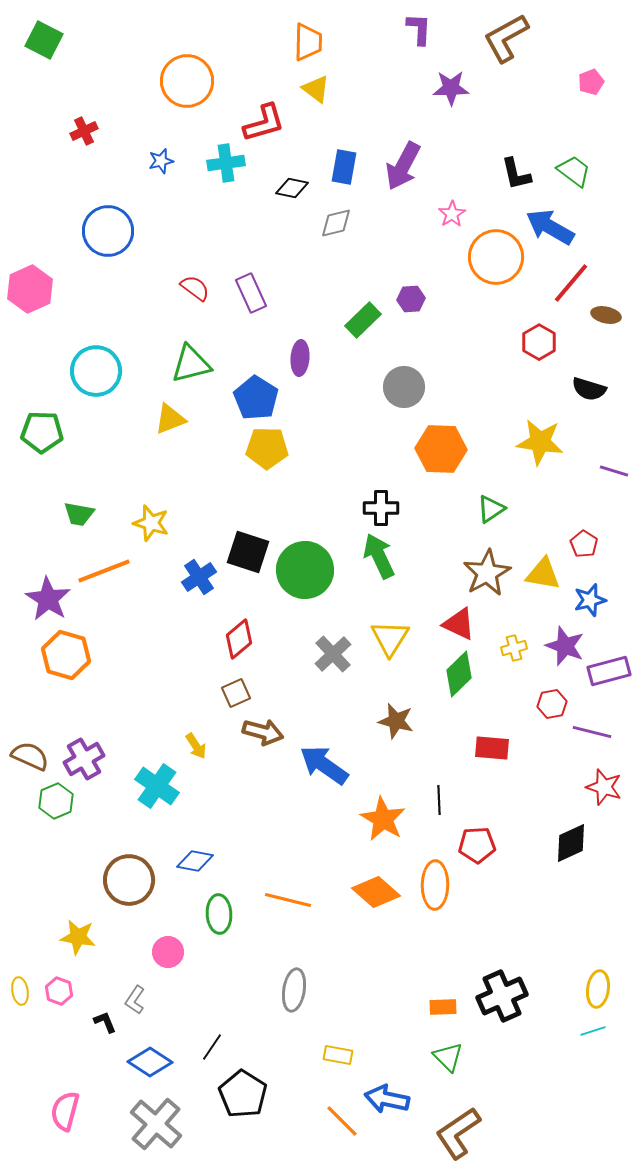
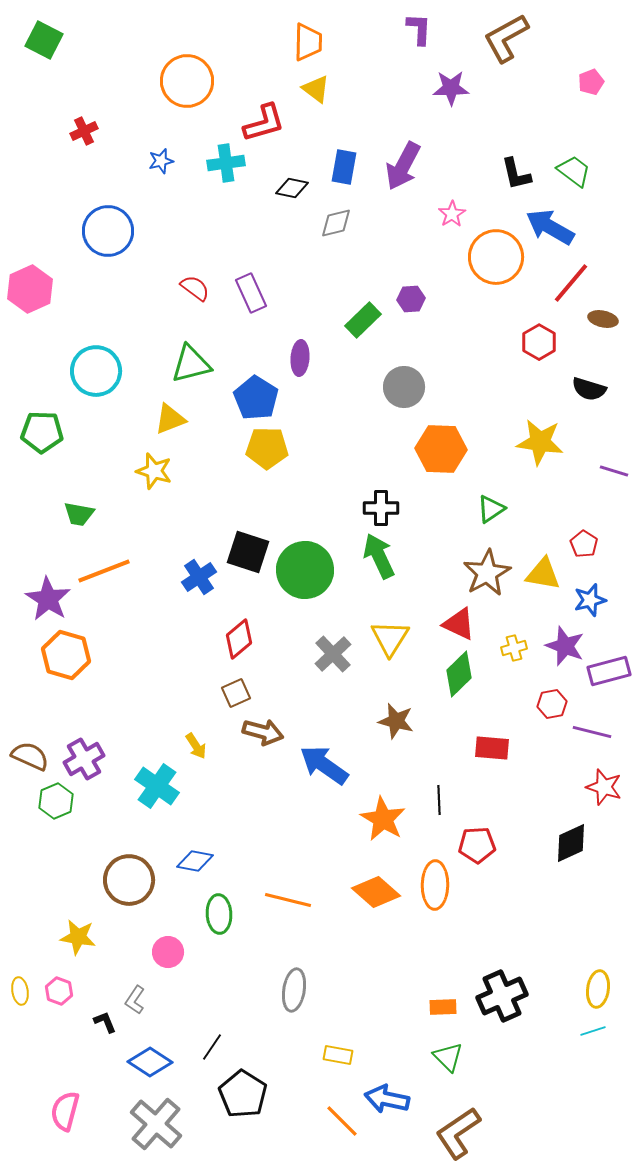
brown ellipse at (606, 315): moved 3 px left, 4 px down
yellow star at (151, 523): moved 3 px right, 52 px up
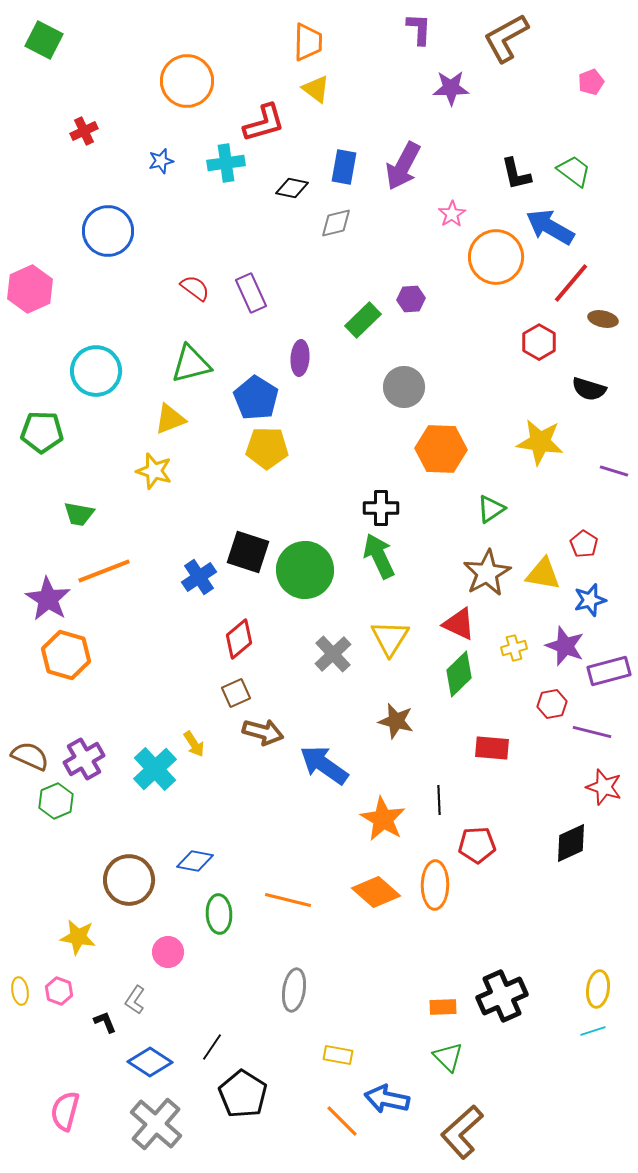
yellow arrow at (196, 746): moved 2 px left, 2 px up
cyan cross at (157, 786): moved 2 px left, 17 px up; rotated 12 degrees clockwise
brown L-shape at (458, 1133): moved 4 px right, 1 px up; rotated 8 degrees counterclockwise
